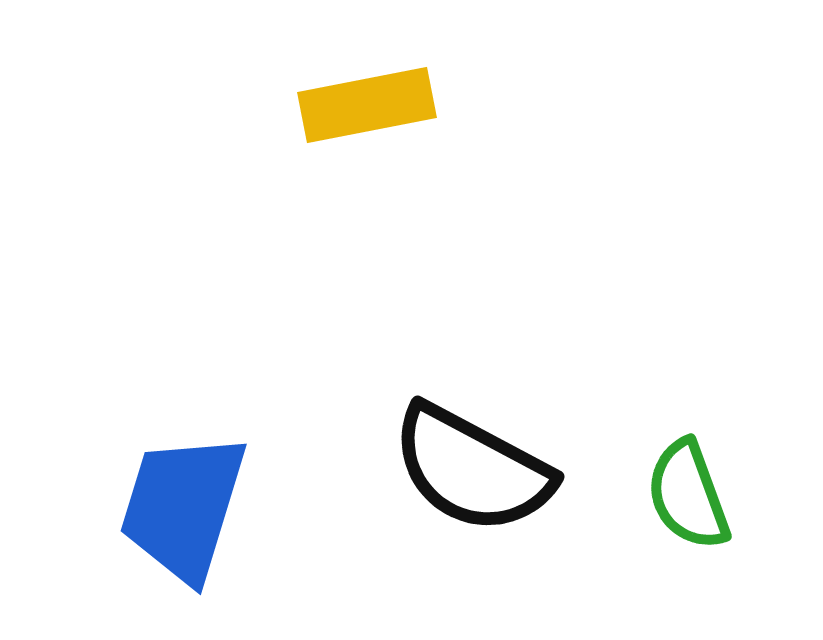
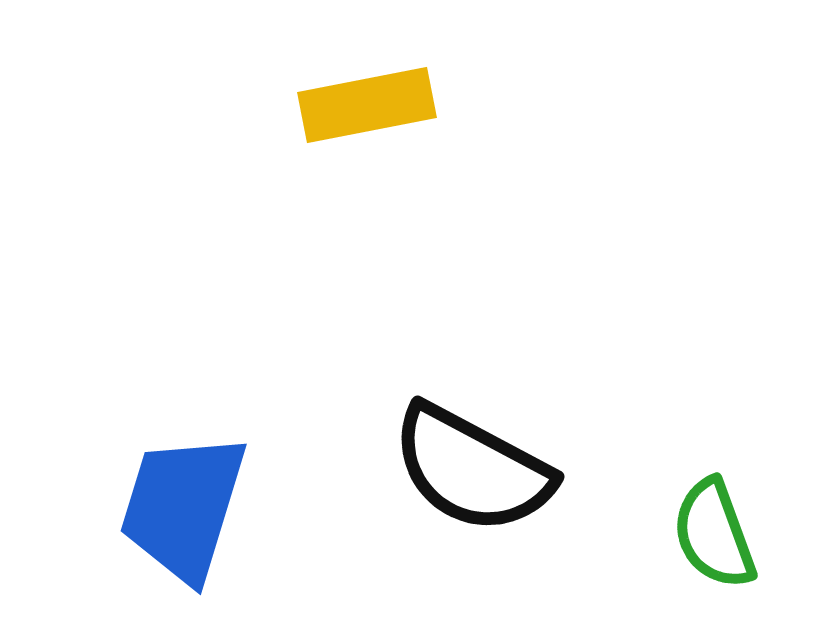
green semicircle: moved 26 px right, 39 px down
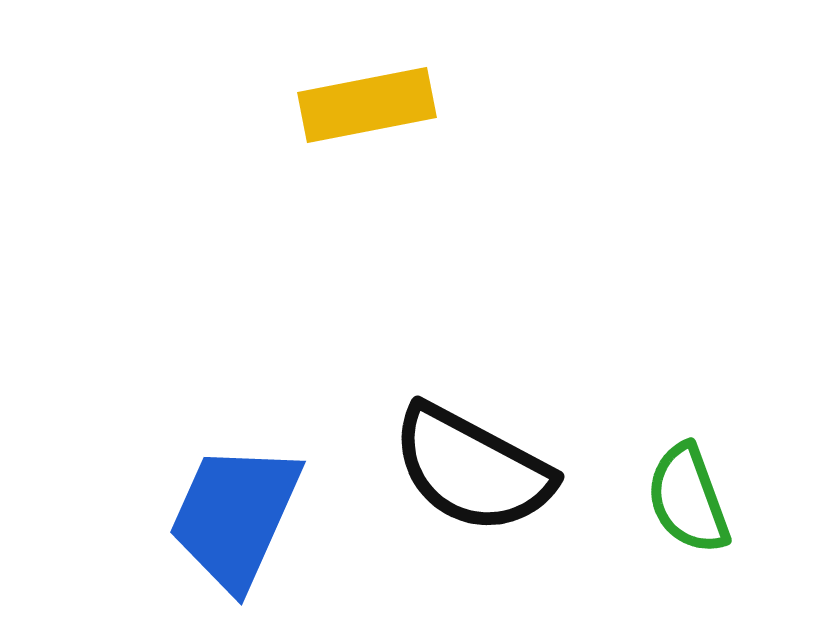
blue trapezoid: moved 52 px right, 9 px down; rotated 7 degrees clockwise
green semicircle: moved 26 px left, 35 px up
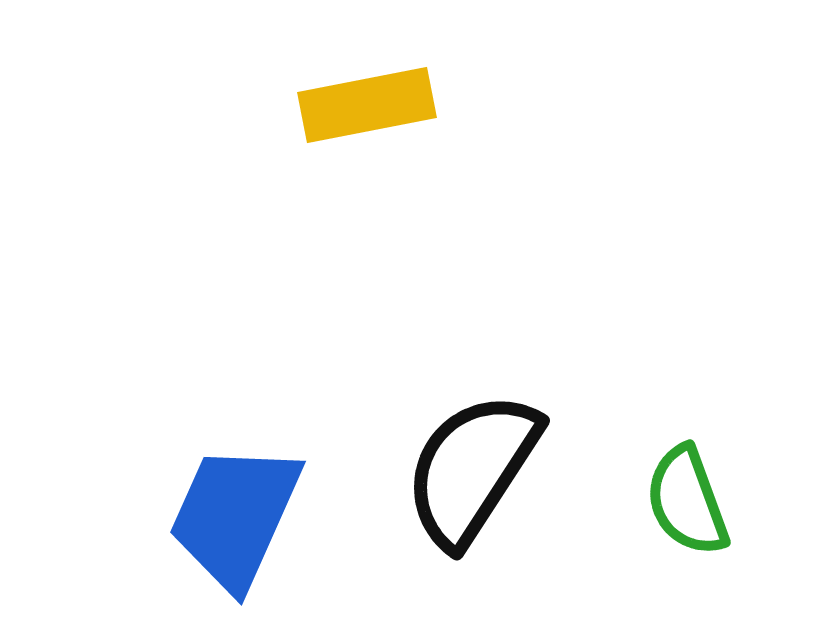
black semicircle: rotated 95 degrees clockwise
green semicircle: moved 1 px left, 2 px down
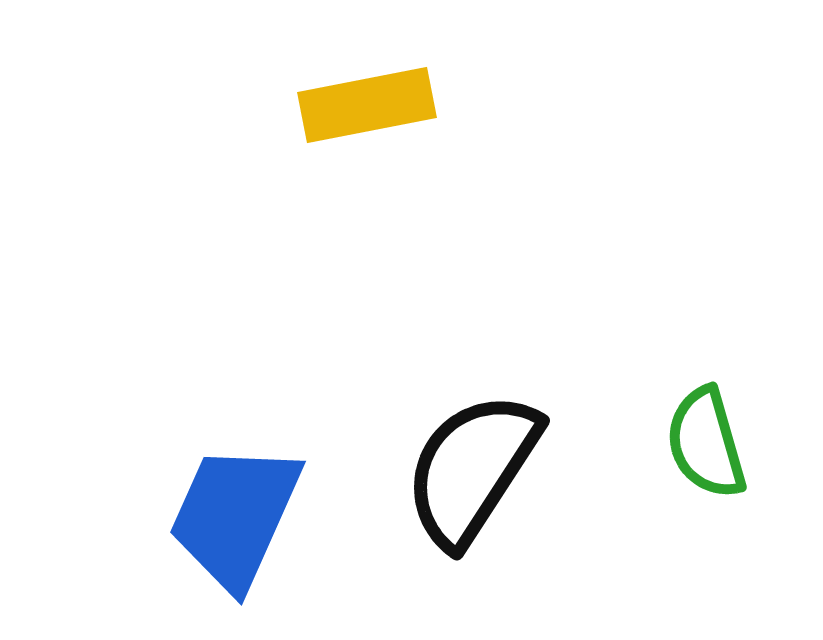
green semicircle: moved 19 px right, 58 px up; rotated 4 degrees clockwise
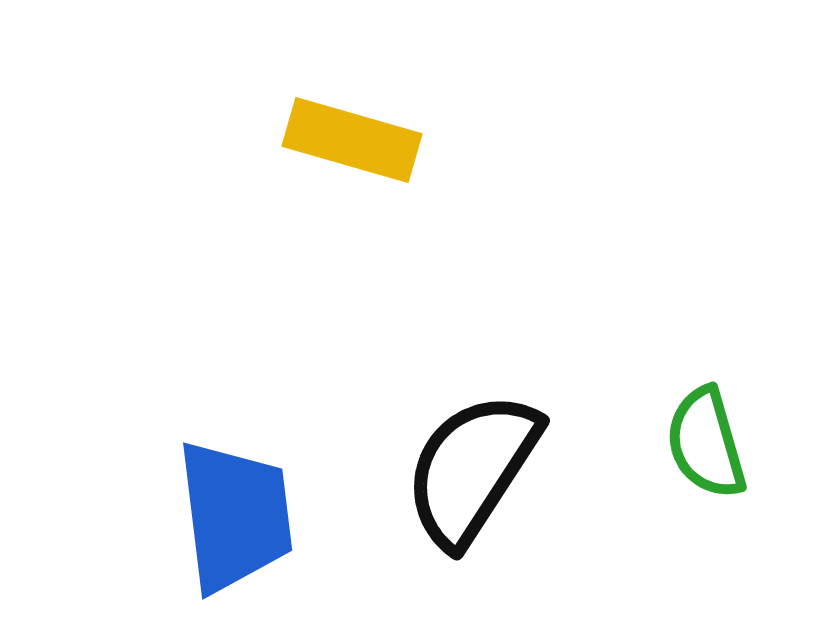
yellow rectangle: moved 15 px left, 35 px down; rotated 27 degrees clockwise
blue trapezoid: rotated 149 degrees clockwise
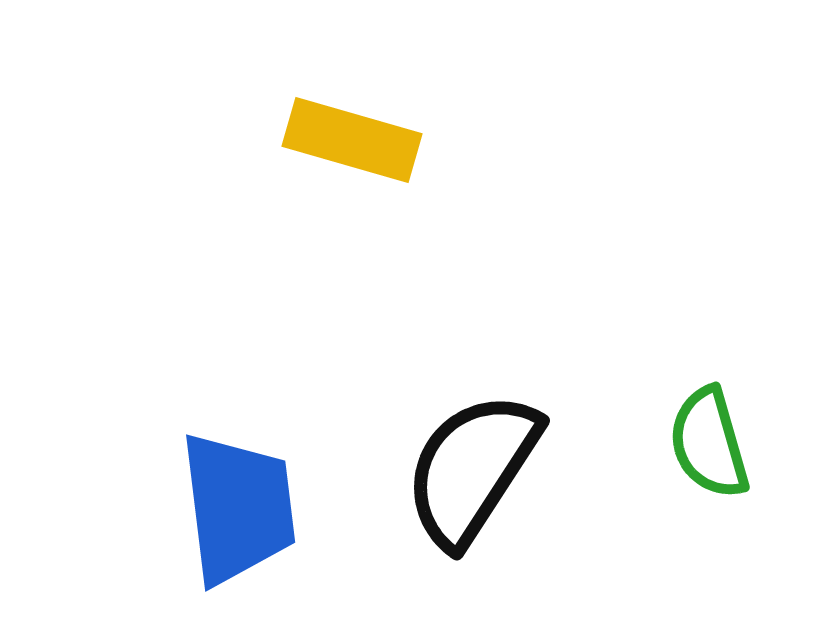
green semicircle: moved 3 px right
blue trapezoid: moved 3 px right, 8 px up
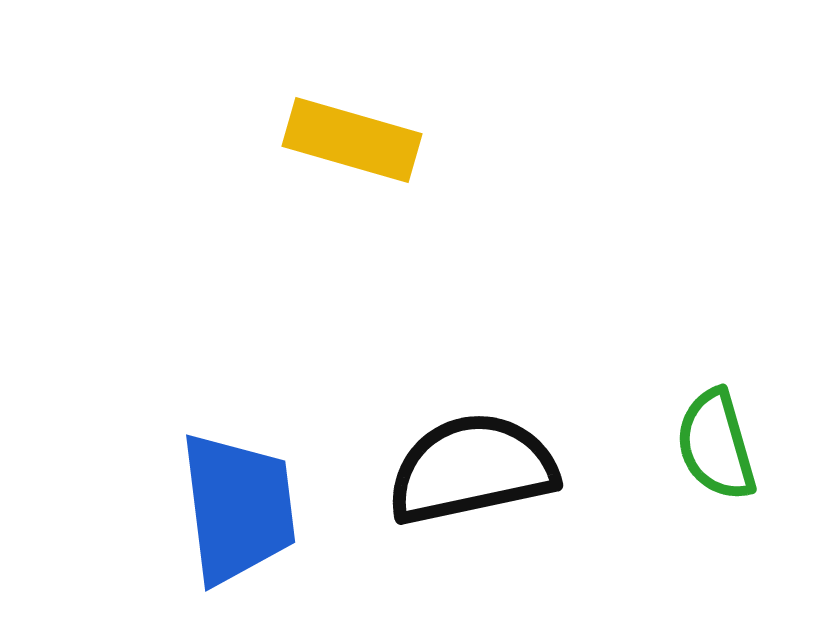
green semicircle: moved 7 px right, 2 px down
black semicircle: rotated 45 degrees clockwise
